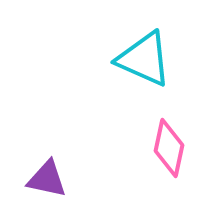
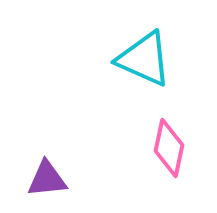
purple triangle: rotated 18 degrees counterclockwise
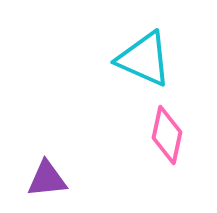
pink diamond: moved 2 px left, 13 px up
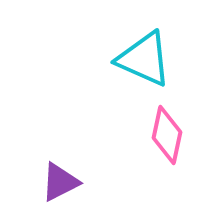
purple triangle: moved 13 px right, 3 px down; rotated 21 degrees counterclockwise
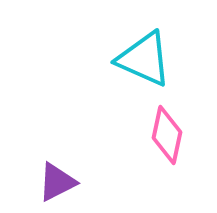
purple triangle: moved 3 px left
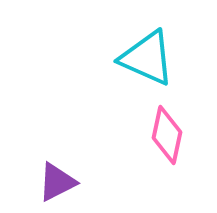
cyan triangle: moved 3 px right, 1 px up
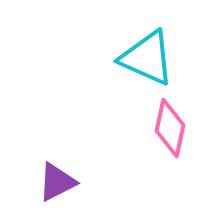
pink diamond: moved 3 px right, 7 px up
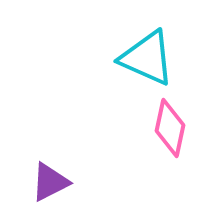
purple triangle: moved 7 px left
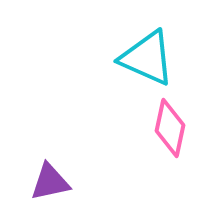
purple triangle: rotated 15 degrees clockwise
